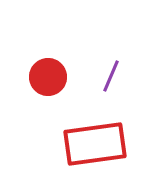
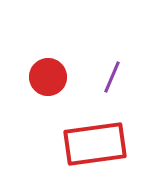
purple line: moved 1 px right, 1 px down
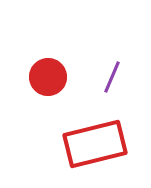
red rectangle: rotated 6 degrees counterclockwise
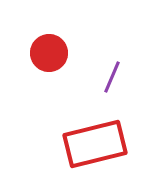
red circle: moved 1 px right, 24 px up
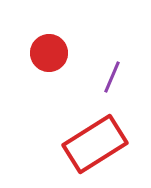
red rectangle: rotated 18 degrees counterclockwise
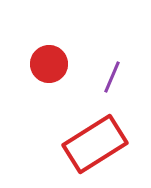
red circle: moved 11 px down
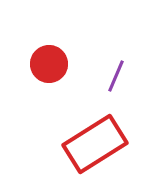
purple line: moved 4 px right, 1 px up
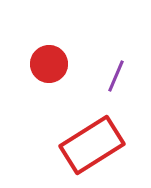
red rectangle: moved 3 px left, 1 px down
